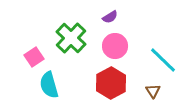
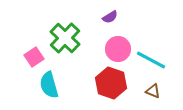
green cross: moved 6 px left
pink circle: moved 3 px right, 3 px down
cyan line: moved 12 px left; rotated 16 degrees counterclockwise
red hexagon: rotated 12 degrees counterclockwise
brown triangle: rotated 35 degrees counterclockwise
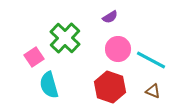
red hexagon: moved 1 px left, 4 px down
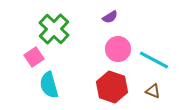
green cross: moved 11 px left, 9 px up
cyan line: moved 3 px right
red hexagon: moved 2 px right
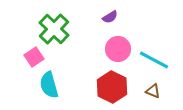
red hexagon: rotated 8 degrees clockwise
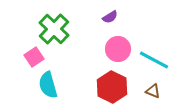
cyan semicircle: moved 1 px left
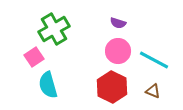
purple semicircle: moved 8 px right, 6 px down; rotated 49 degrees clockwise
green cross: rotated 16 degrees clockwise
pink circle: moved 2 px down
